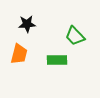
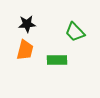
green trapezoid: moved 4 px up
orange trapezoid: moved 6 px right, 4 px up
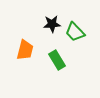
black star: moved 25 px right
green rectangle: rotated 60 degrees clockwise
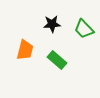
green trapezoid: moved 9 px right, 3 px up
green rectangle: rotated 18 degrees counterclockwise
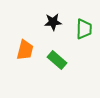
black star: moved 1 px right, 2 px up
green trapezoid: rotated 135 degrees counterclockwise
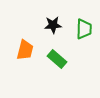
black star: moved 3 px down
green rectangle: moved 1 px up
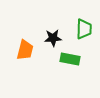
black star: moved 13 px down
green rectangle: moved 13 px right; rotated 30 degrees counterclockwise
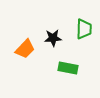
orange trapezoid: moved 1 px up; rotated 30 degrees clockwise
green rectangle: moved 2 px left, 9 px down
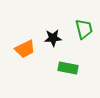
green trapezoid: rotated 15 degrees counterclockwise
orange trapezoid: rotated 20 degrees clockwise
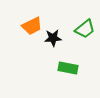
green trapezoid: moved 1 px right; rotated 65 degrees clockwise
orange trapezoid: moved 7 px right, 23 px up
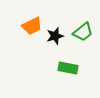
green trapezoid: moved 2 px left, 3 px down
black star: moved 2 px right, 2 px up; rotated 12 degrees counterclockwise
